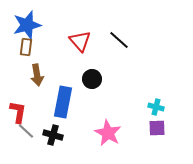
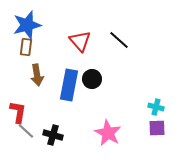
blue rectangle: moved 6 px right, 17 px up
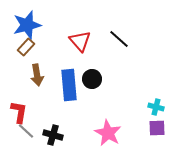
black line: moved 1 px up
brown rectangle: rotated 36 degrees clockwise
blue rectangle: rotated 16 degrees counterclockwise
red L-shape: moved 1 px right
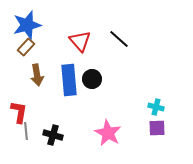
blue rectangle: moved 5 px up
gray line: rotated 42 degrees clockwise
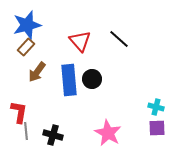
brown arrow: moved 3 px up; rotated 45 degrees clockwise
